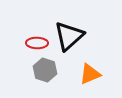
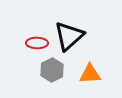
gray hexagon: moved 7 px right; rotated 15 degrees clockwise
orange triangle: rotated 20 degrees clockwise
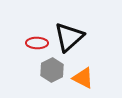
black triangle: moved 1 px down
orange triangle: moved 7 px left, 4 px down; rotated 30 degrees clockwise
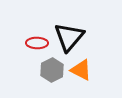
black triangle: rotated 8 degrees counterclockwise
orange triangle: moved 2 px left, 8 px up
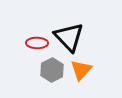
black triangle: rotated 24 degrees counterclockwise
orange triangle: rotated 45 degrees clockwise
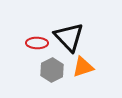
orange triangle: moved 2 px right, 3 px up; rotated 30 degrees clockwise
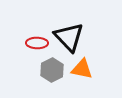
orange triangle: moved 1 px left, 2 px down; rotated 30 degrees clockwise
